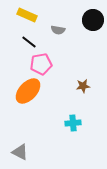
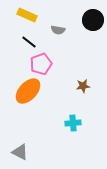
pink pentagon: rotated 10 degrees counterclockwise
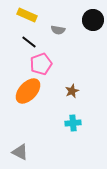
brown star: moved 11 px left, 5 px down; rotated 16 degrees counterclockwise
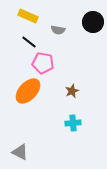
yellow rectangle: moved 1 px right, 1 px down
black circle: moved 2 px down
pink pentagon: moved 2 px right, 1 px up; rotated 30 degrees clockwise
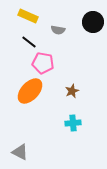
orange ellipse: moved 2 px right
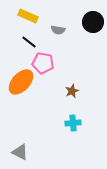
orange ellipse: moved 9 px left, 9 px up
